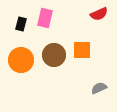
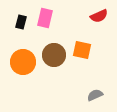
red semicircle: moved 2 px down
black rectangle: moved 2 px up
orange square: rotated 12 degrees clockwise
orange circle: moved 2 px right, 2 px down
gray semicircle: moved 4 px left, 7 px down
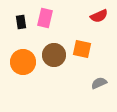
black rectangle: rotated 24 degrees counterclockwise
orange square: moved 1 px up
gray semicircle: moved 4 px right, 12 px up
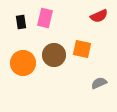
orange circle: moved 1 px down
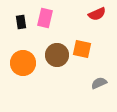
red semicircle: moved 2 px left, 2 px up
brown circle: moved 3 px right
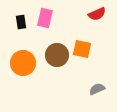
gray semicircle: moved 2 px left, 6 px down
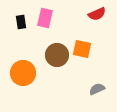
orange circle: moved 10 px down
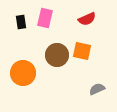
red semicircle: moved 10 px left, 5 px down
orange square: moved 2 px down
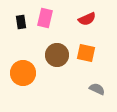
orange square: moved 4 px right, 2 px down
gray semicircle: rotated 49 degrees clockwise
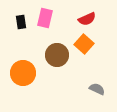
orange square: moved 2 px left, 9 px up; rotated 30 degrees clockwise
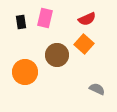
orange circle: moved 2 px right, 1 px up
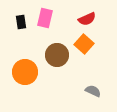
gray semicircle: moved 4 px left, 2 px down
